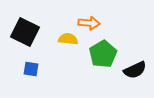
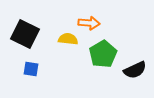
black square: moved 2 px down
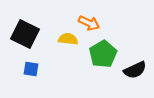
orange arrow: rotated 20 degrees clockwise
